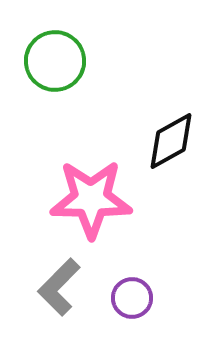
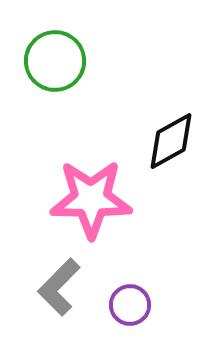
purple circle: moved 2 px left, 7 px down
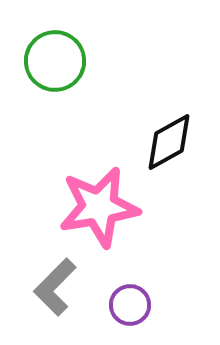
black diamond: moved 2 px left, 1 px down
pink star: moved 8 px right, 8 px down; rotated 10 degrees counterclockwise
gray L-shape: moved 4 px left
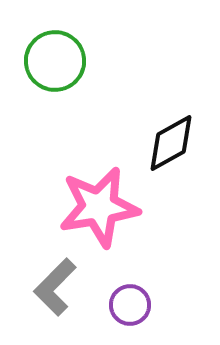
black diamond: moved 2 px right, 1 px down
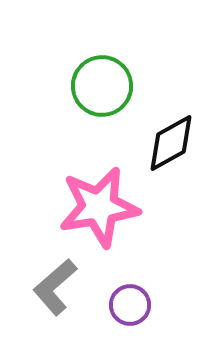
green circle: moved 47 px right, 25 px down
gray L-shape: rotated 4 degrees clockwise
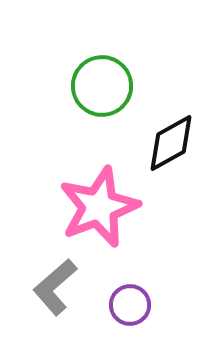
pink star: rotated 12 degrees counterclockwise
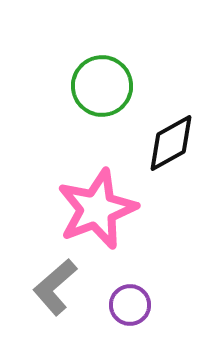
pink star: moved 2 px left, 2 px down
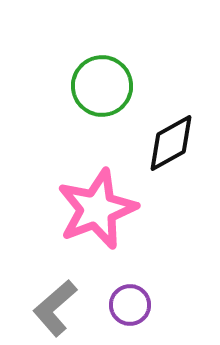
gray L-shape: moved 21 px down
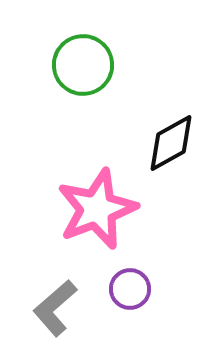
green circle: moved 19 px left, 21 px up
purple circle: moved 16 px up
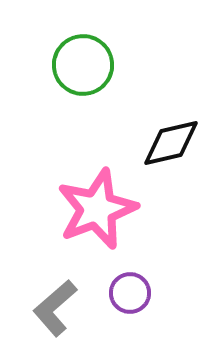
black diamond: rotated 16 degrees clockwise
purple circle: moved 4 px down
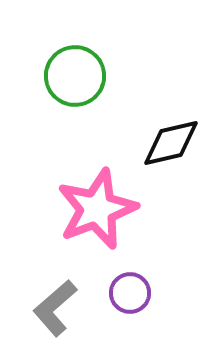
green circle: moved 8 px left, 11 px down
